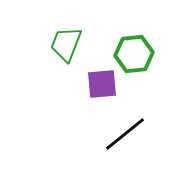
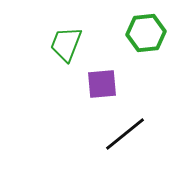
green hexagon: moved 12 px right, 21 px up
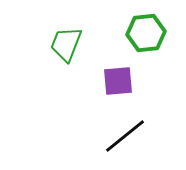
purple square: moved 16 px right, 3 px up
black line: moved 2 px down
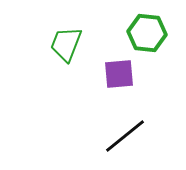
green hexagon: moved 1 px right; rotated 12 degrees clockwise
purple square: moved 1 px right, 7 px up
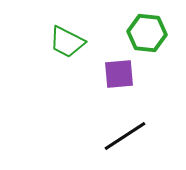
green trapezoid: moved 1 px right, 2 px up; rotated 84 degrees counterclockwise
black line: rotated 6 degrees clockwise
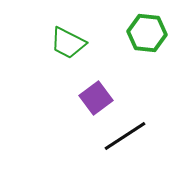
green trapezoid: moved 1 px right, 1 px down
purple square: moved 23 px left, 24 px down; rotated 32 degrees counterclockwise
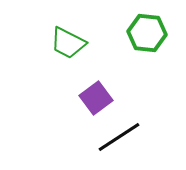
black line: moved 6 px left, 1 px down
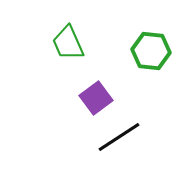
green hexagon: moved 4 px right, 18 px down
green trapezoid: rotated 39 degrees clockwise
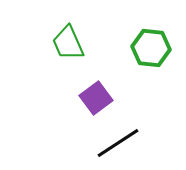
green hexagon: moved 3 px up
black line: moved 1 px left, 6 px down
